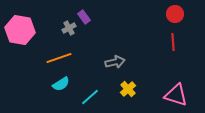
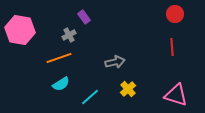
gray cross: moved 7 px down
red line: moved 1 px left, 5 px down
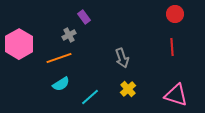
pink hexagon: moved 1 px left, 14 px down; rotated 20 degrees clockwise
gray arrow: moved 7 px right, 4 px up; rotated 84 degrees clockwise
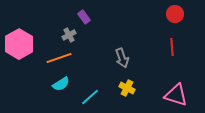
yellow cross: moved 1 px left, 1 px up; rotated 21 degrees counterclockwise
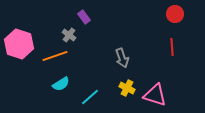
gray cross: rotated 24 degrees counterclockwise
pink hexagon: rotated 12 degrees counterclockwise
orange line: moved 4 px left, 2 px up
pink triangle: moved 21 px left
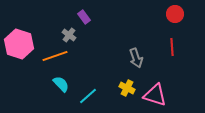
gray arrow: moved 14 px right
cyan semicircle: rotated 102 degrees counterclockwise
cyan line: moved 2 px left, 1 px up
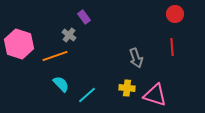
yellow cross: rotated 21 degrees counterclockwise
cyan line: moved 1 px left, 1 px up
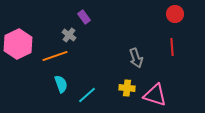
pink hexagon: moved 1 px left; rotated 16 degrees clockwise
cyan semicircle: rotated 24 degrees clockwise
